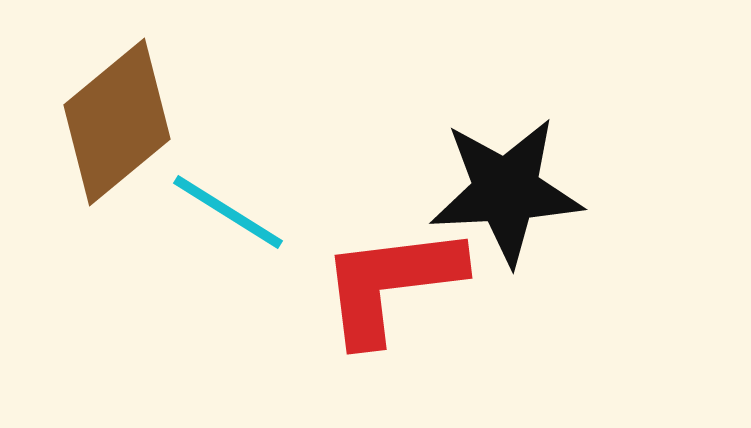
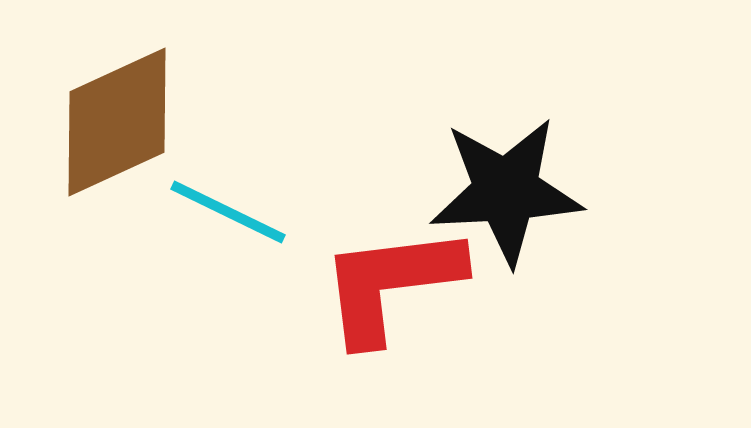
brown diamond: rotated 15 degrees clockwise
cyan line: rotated 6 degrees counterclockwise
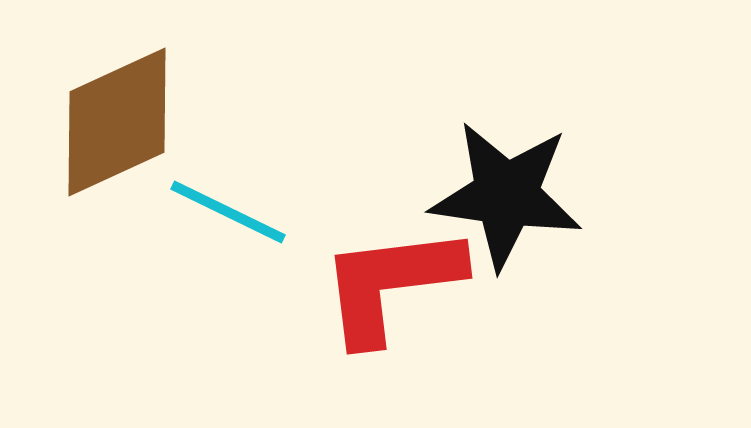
black star: moved 4 px down; rotated 11 degrees clockwise
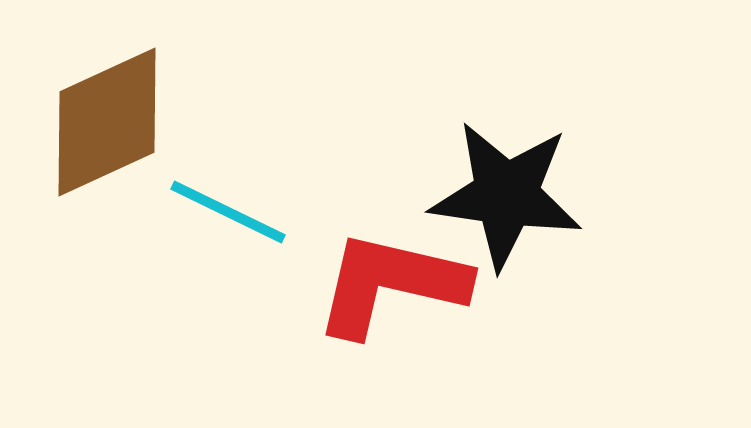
brown diamond: moved 10 px left
red L-shape: rotated 20 degrees clockwise
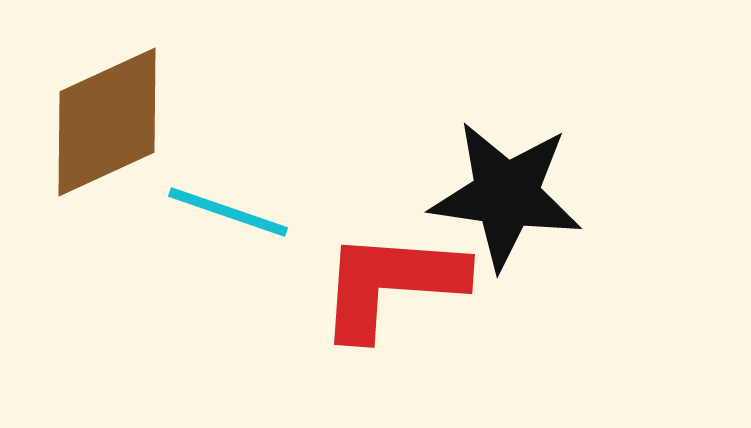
cyan line: rotated 7 degrees counterclockwise
red L-shape: rotated 9 degrees counterclockwise
